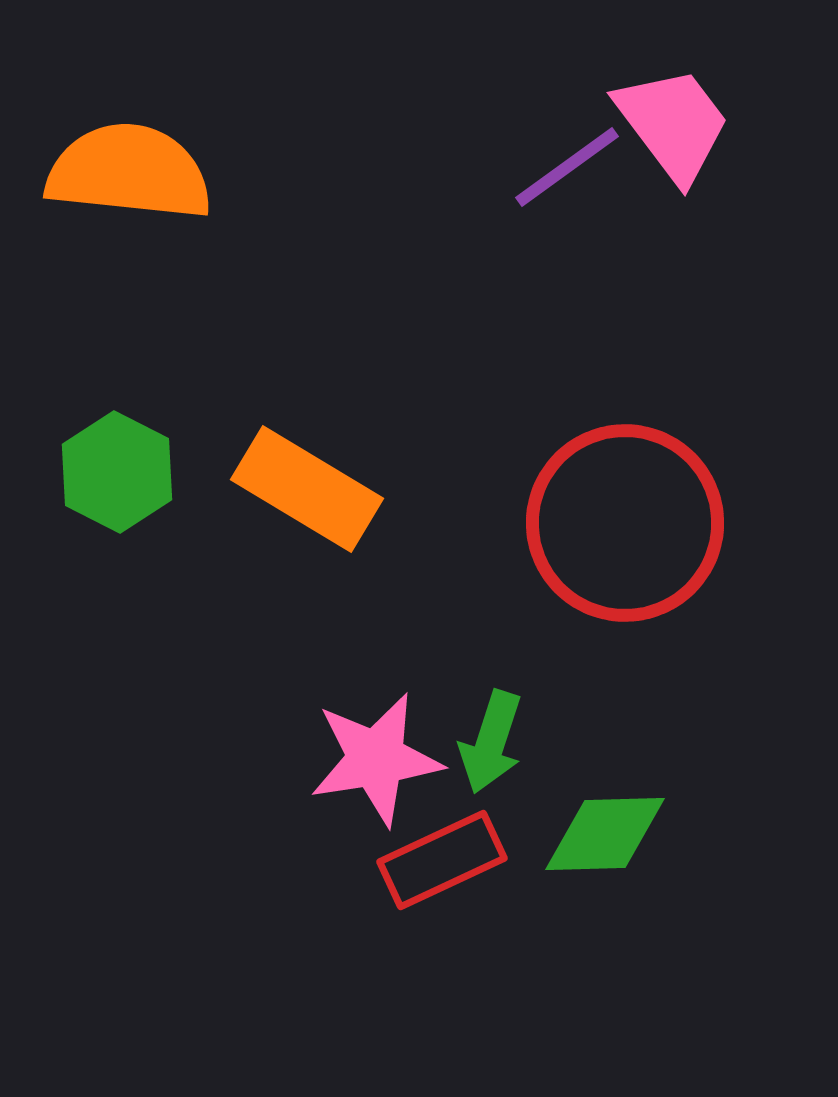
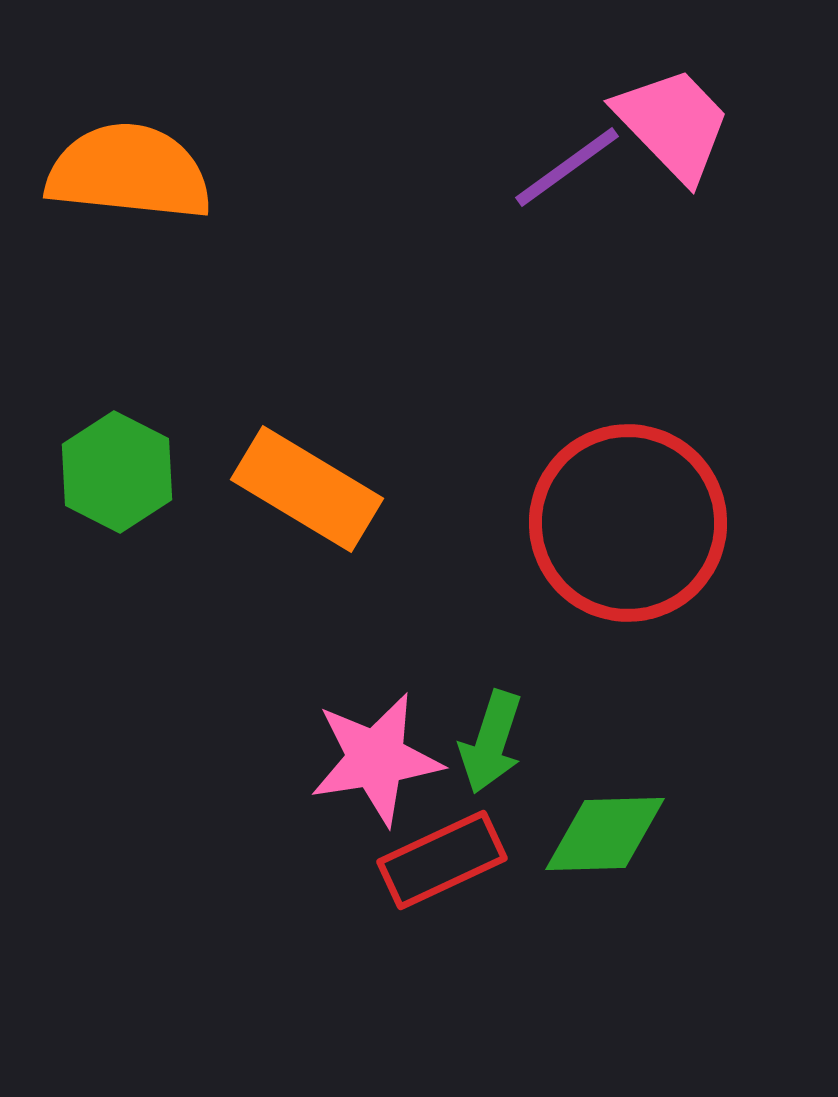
pink trapezoid: rotated 7 degrees counterclockwise
red circle: moved 3 px right
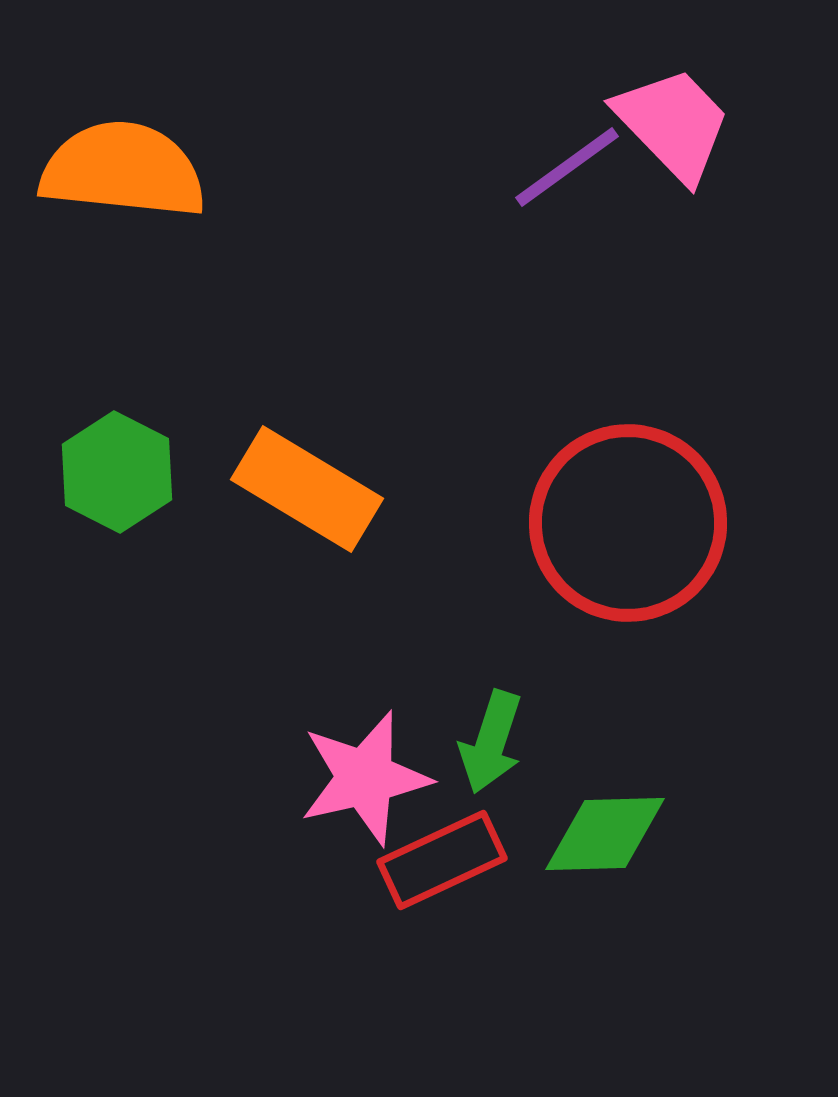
orange semicircle: moved 6 px left, 2 px up
pink star: moved 11 px left, 19 px down; rotated 4 degrees counterclockwise
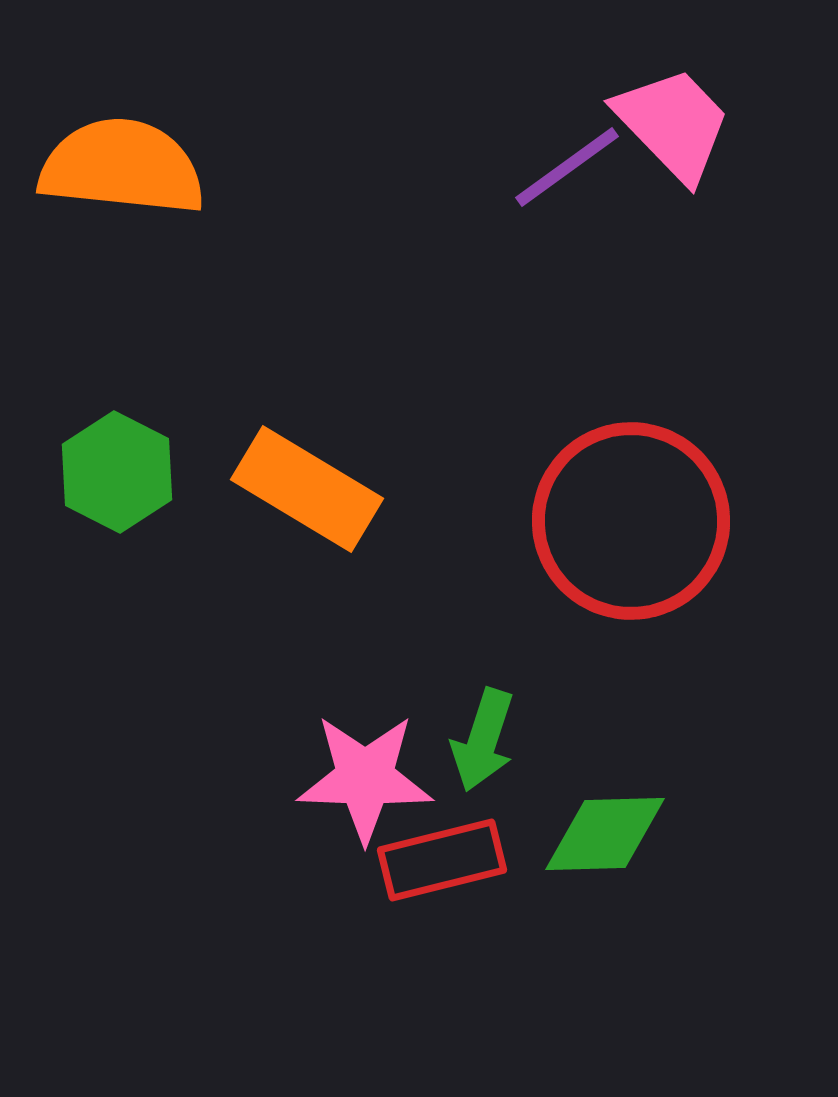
orange semicircle: moved 1 px left, 3 px up
red circle: moved 3 px right, 2 px up
green arrow: moved 8 px left, 2 px up
pink star: rotated 15 degrees clockwise
red rectangle: rotated 11 degrees clockwise
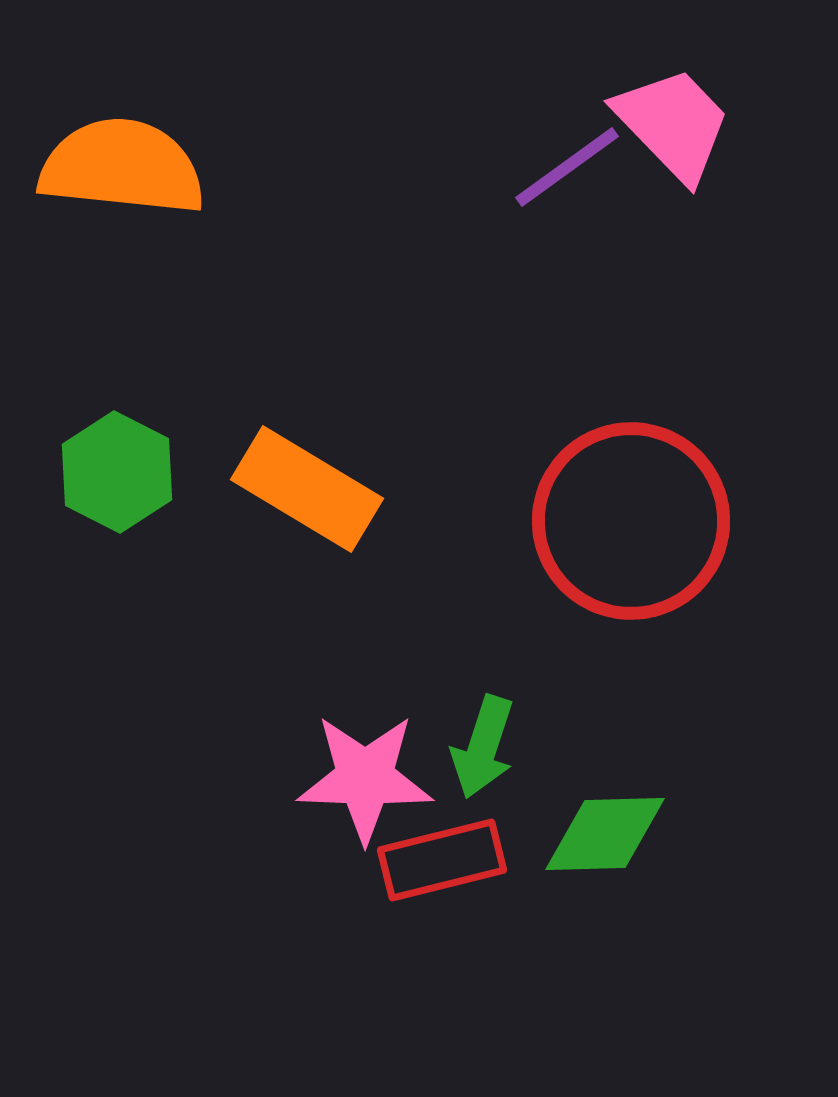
green arrow: moved 7 px down
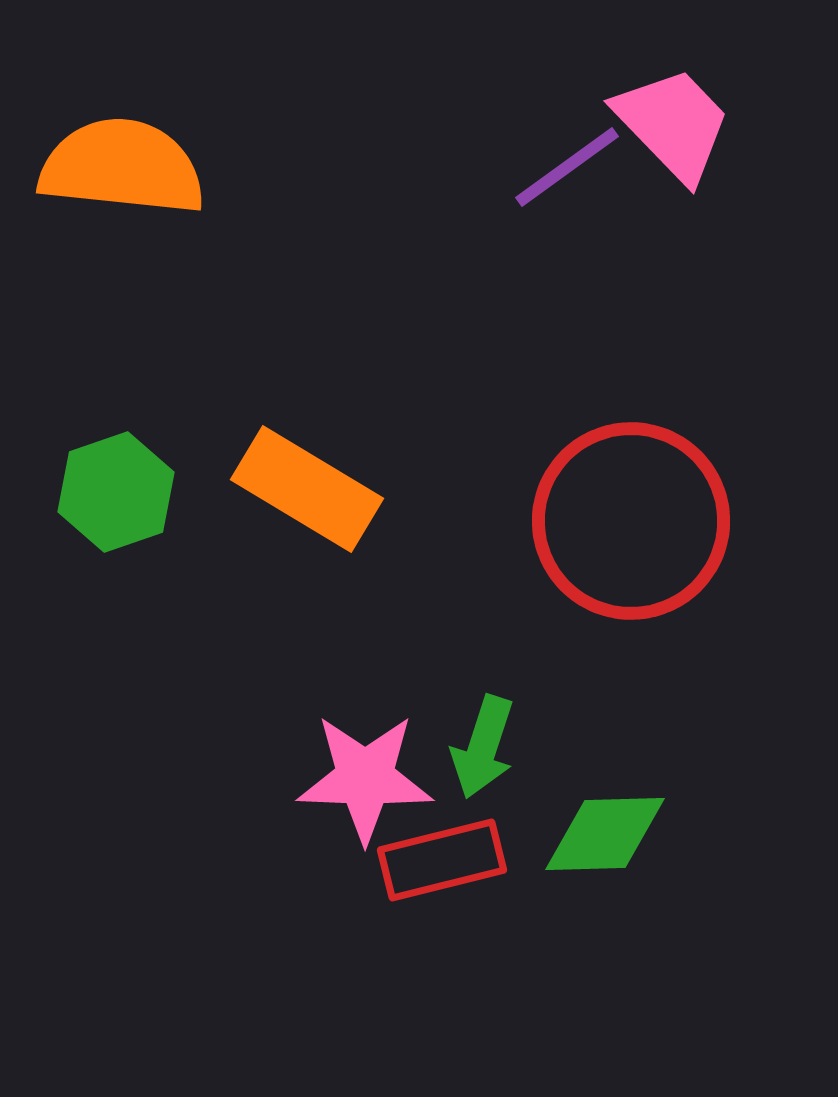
green hexagon: moved 1 px left, 20 px down; rotated 14 degrees clockwise
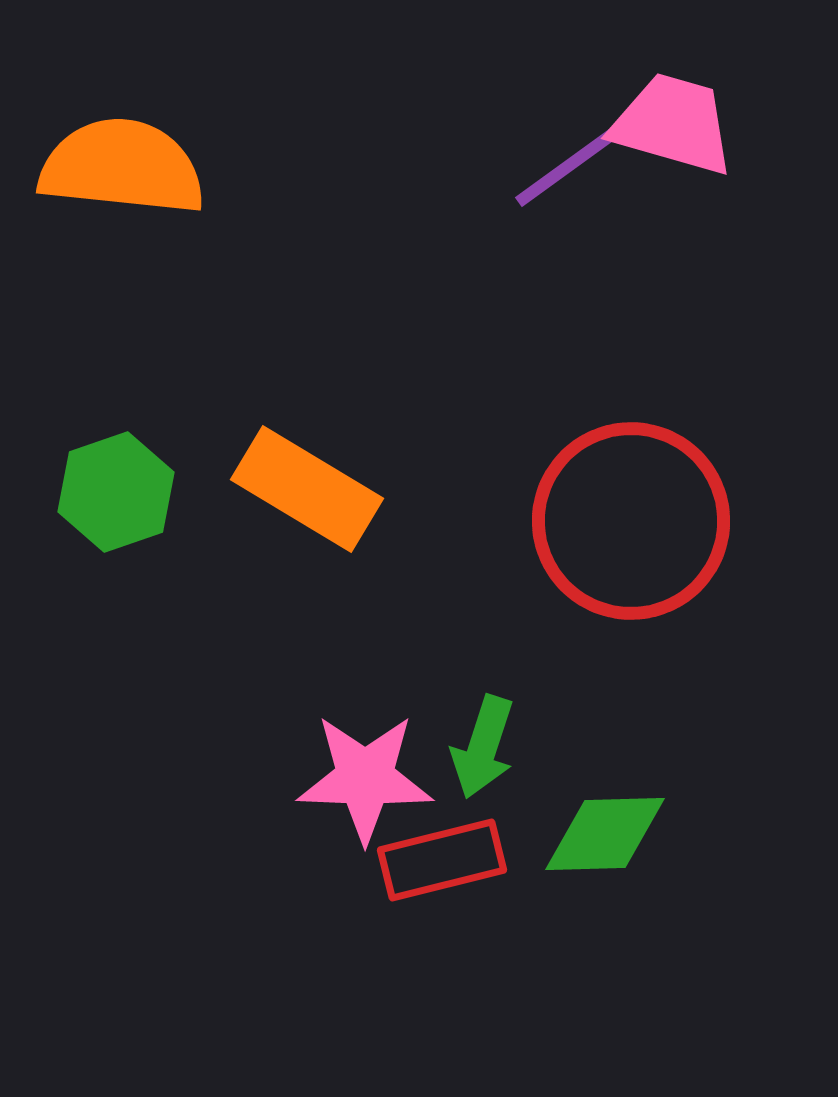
pink trapezoid: rotated 30 degrees counterclockwise
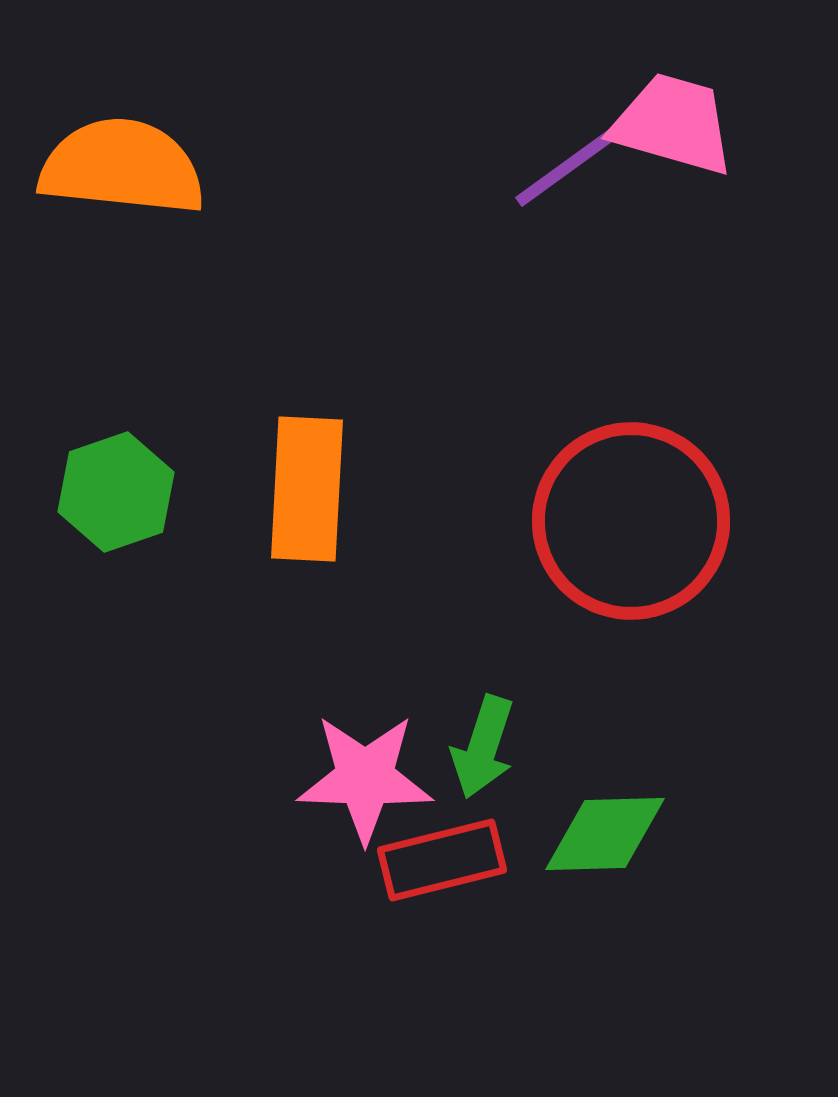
orange rectangle: rotated 62 degrees clockwise
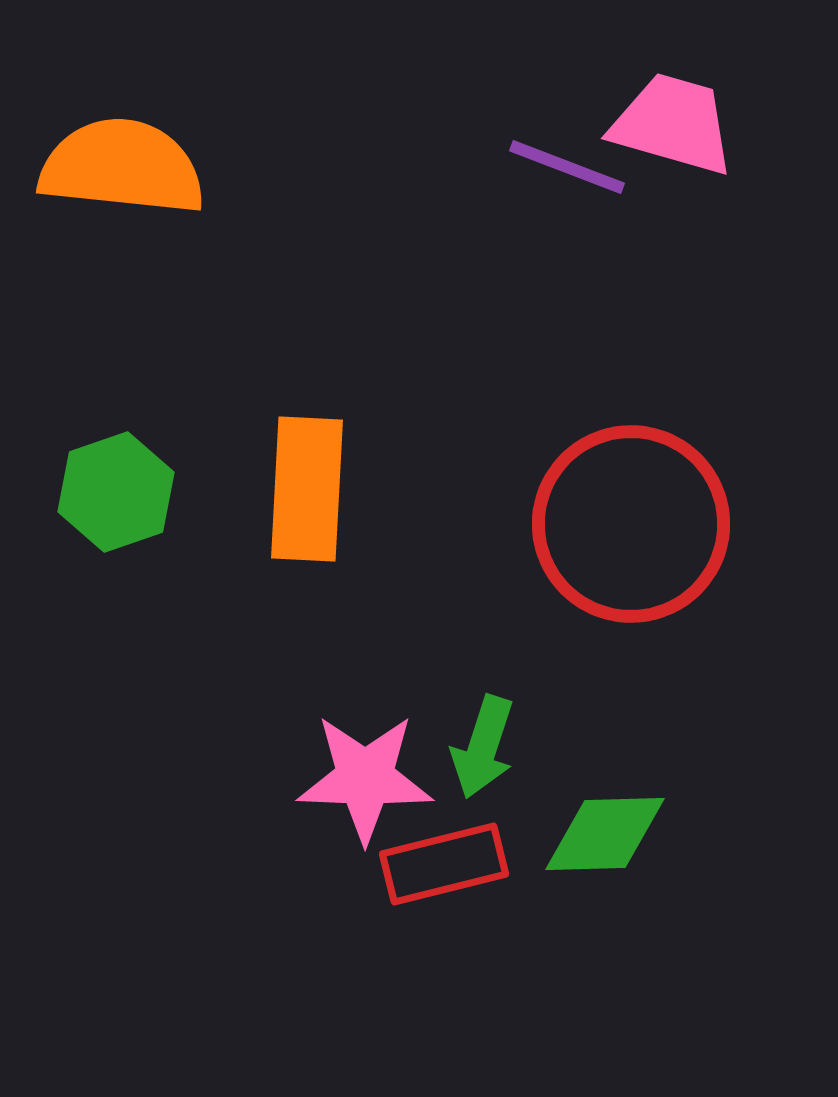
purple line: rotated 57 degrees clockwise
red circle: moved 3 px down
red rectangle: moved 2 px right, 4 px down
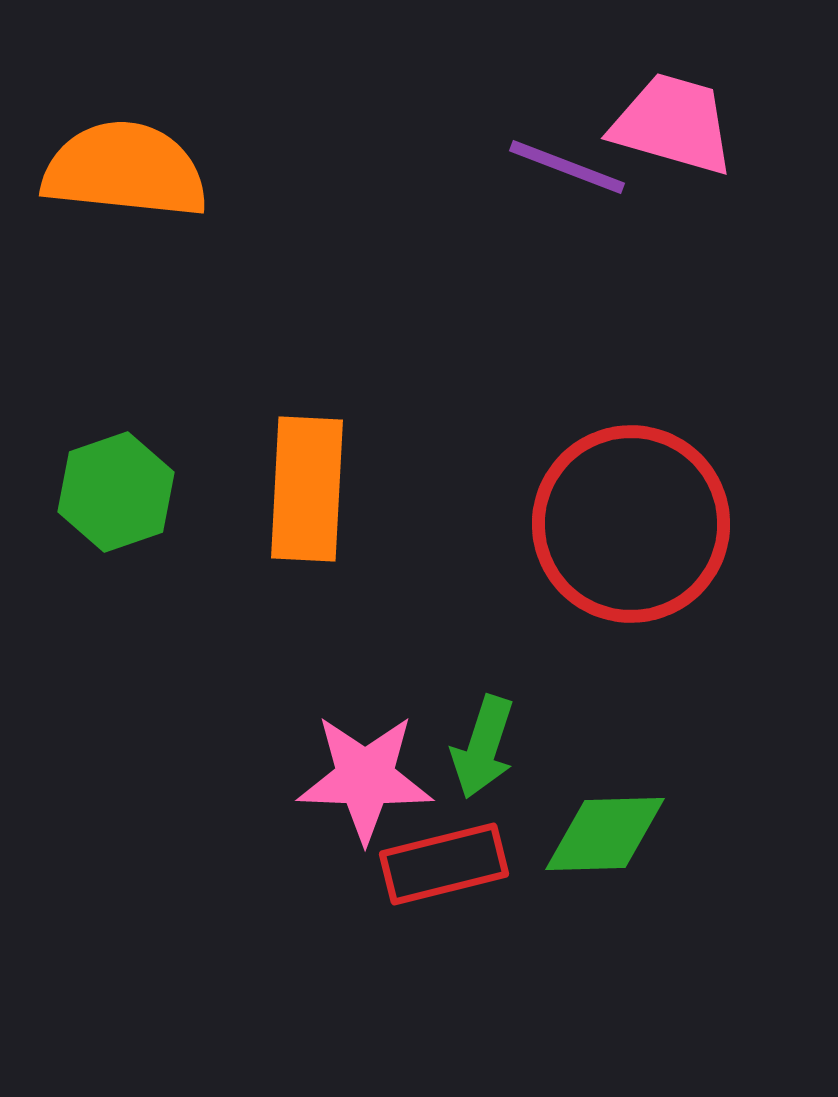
orange semicircle: moved 3 px right, 3 px down
